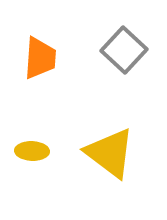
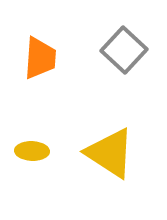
yellow triangle: rotated 4 degrees counterclockwise
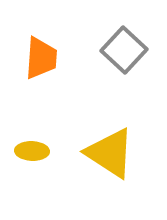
orange trapezoid: moved 1 px right
